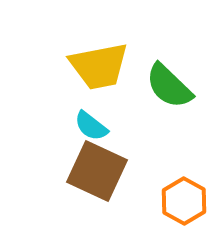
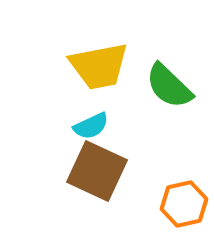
cyan semicircle: rotated 63 degrees counterclockwise
orange hexagon: moved 3 px down; rotated 18 degrees clockwise
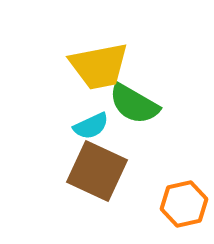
green semicircle: moved 35 px left, 18 px down; rotated 14 degrees counterclockwise
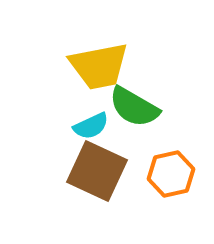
green semicircle: moved 3 px down
orange hexagon: moved 13 px left, 30 px up
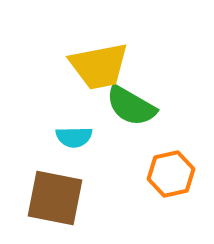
green semicircle: moved 3 px left, 1 px up
cyan semicircle: moved 17 px left, 11 px down; rotated 24 degrees clockwise
brown square: moved 42 px left, 27 px down; rotated 14 degrees counterclockwise
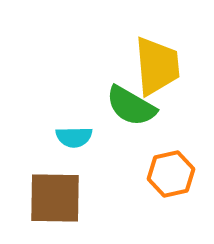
yellow trapezoid: moved 58 px right; rotated 84 degrees counterclockwise
brown square: rotated 10 degrees counterclockwise
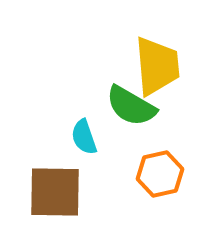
cyan semicircle: moved 10 px right; rotated 72 degrees clockwise
orange hexagon: moved 11 px left
brown square: moved 6 px up
